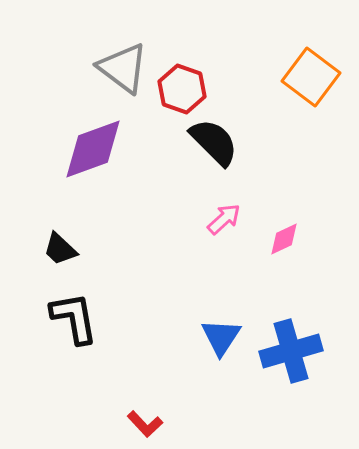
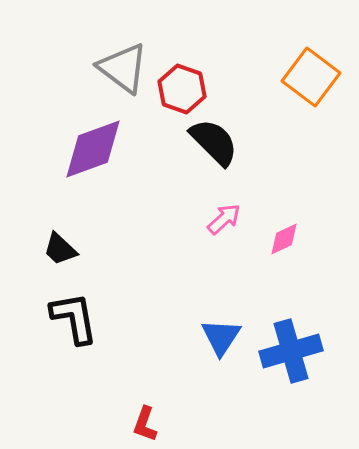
red L-shape: rotated 63 degrees clockwise
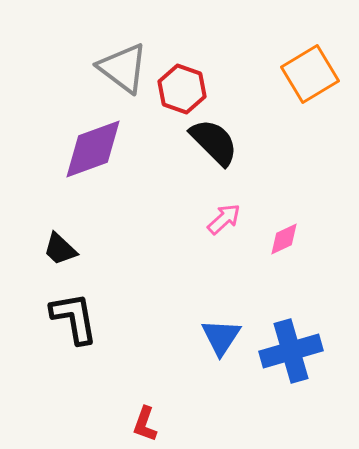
orange square: moved 1 px left, 3 px up; rotated 22 degrees clockwise
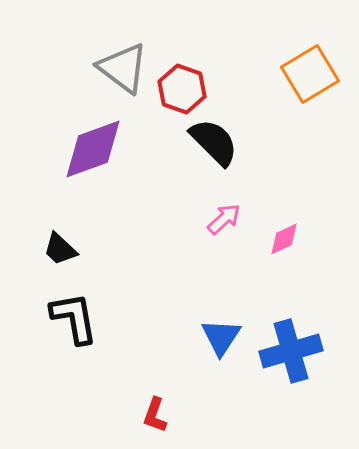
red L-shape: moved 10 px right, 9 px up
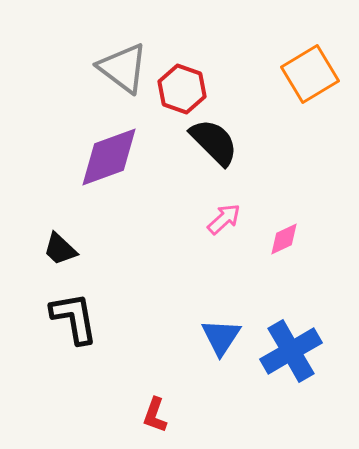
purple diamond: moved 16 px right, 8 px down
blue cross: rotated 14 degrees counterclockwise
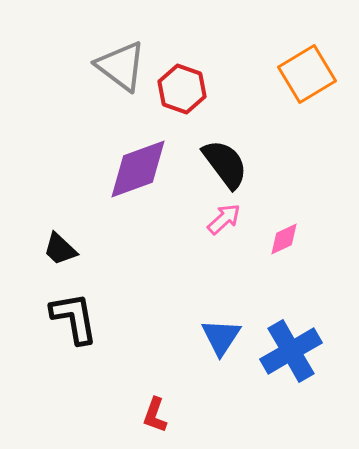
gray triangle: moved 2 px left, 2 px up
orange square: moved 3 px left
black semicircle: moved 11 px right, 22 px down; rotated 8 degrees clockwise
purple diamond: moved 29 px right, 12 px down
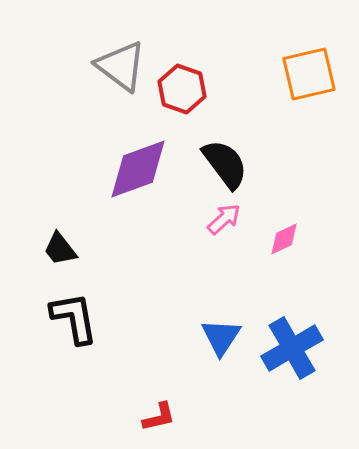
orange square: moved 2 px right; rotated 18 degrees clockwise
black trapezoid: rotated 9 degrees clockwise
blue cross: moved 1 px right, 3 px up
red L-shape: moved 4 px right, 2 px down; rotated 123 degrees counterclockwise
